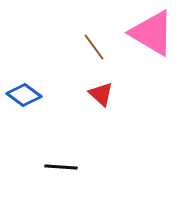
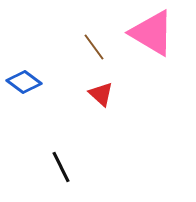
blue diamond: moved 13 px up
black line: rotated 60 degrees clockwise
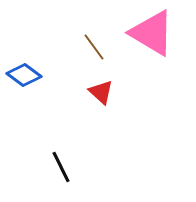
blue diamond: moved 7 px up
red triangle: moved 2 px up
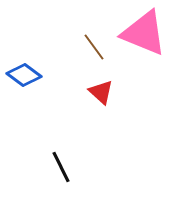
pink triangle: moved 8 px left; rotated 9 degrees counterclockwise
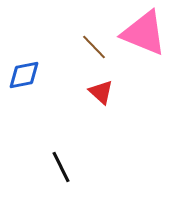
brown line: rotated 8 degrees counterclockwise
blue diamond: rotated 48 degrees counterclockwise
